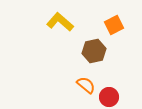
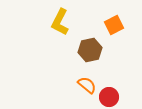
yellow L-shape: rotated 104 degrees counterclockwise
brown hexagon: moved 4 px left, 1 px up
orange semicircle: moved 1 px right
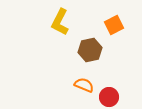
orange semicircle: moved 3 px left; rotated 18 degrees counterclockwise
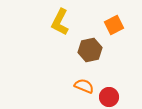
orange semicircle: moved 1 px down
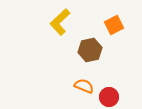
yellow L-shape: rotated 20 degrees clockwise
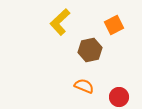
red circle: moved 10 px right
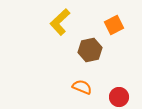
orange semicircle: moved 2 px left, 1 px down
